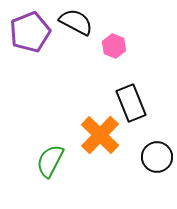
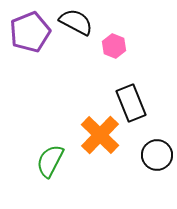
black circle: moved 2 px up
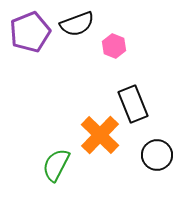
black semicircle: moved 1 px right, 2 px down; rotated 132 degrees clockwise
black rectangle: moved 2 px right, 1 px down
green semicircle: moved 6 px right, 4 px down
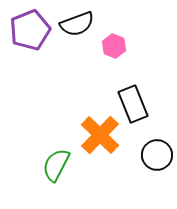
purple pentagon: moved 2 px up
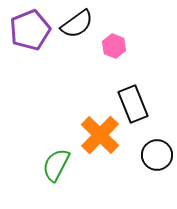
black semicircle: rotated 16 degrees counterclockwise
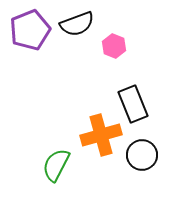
black semicircle: rotated 16 degrees clockwise
orange cross: moved 1 px right; rotated 30 degrees clockwise
black circle: moved 15 px left
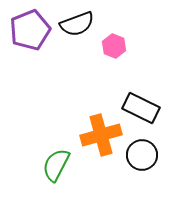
black rectangle: moved 8 px right, 4 px down; rotated 42 degrees counterclockwise
